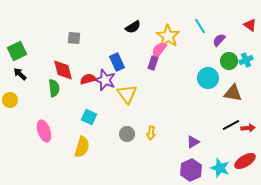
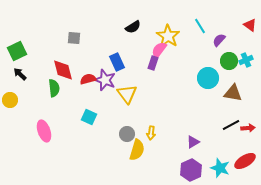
yellow semicircle: moved 55 px right, 3 px down
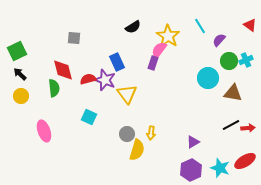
yellow circle: moved 11 px right, 4 px up
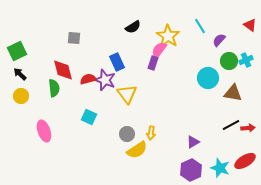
yellow semicircle: rotated 40 degrees clockwise
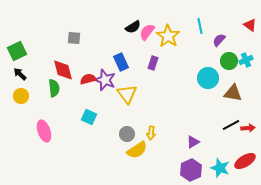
cyan line: rotated 21 degrees clockwise
pink semicircle: moved 12 px left, 18 px up
blue rectangle: moved 4 px right
